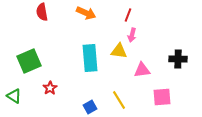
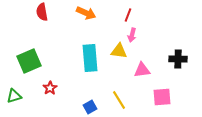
green triangle: rotated 49 degrees counterclockwise
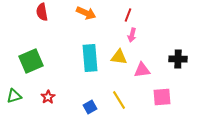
yellow triangle: moved 6 px down
green square: moved 2 px right
red star: moved 2 px left, 9 px down
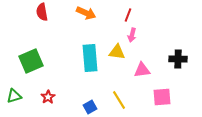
yellow triangle: moved 2 px left, 5 px up
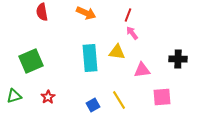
pink arrow: moved 2 px up; rotated 128 degrees clockwise
blue square: moved 3 px right, 2 px up
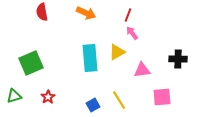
yellow triangle: rotated 36 degrees counterclockwise
green square: moved 2 px down
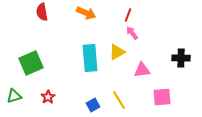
black cross: moved 3 px right, 1 px up
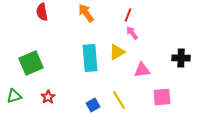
orange arrow: rotated 150 degrees counterclockwise
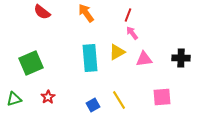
red semicircle: rotated 42 degrees counterclockwise
pink triangle: moved 2 px right, 11 px up
green triangle: moved 3 px down
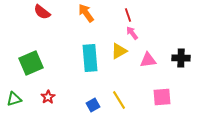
red line: rotated 40 degrees counterclockwise
yellow triangle: moved 2 px right, 1 px up
pink triangle: moved 4 px right, 1 px down
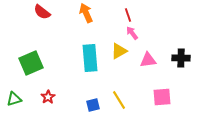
orange arrow: rotated 12 degrees clockwise
blue square: rotated 16 degrees clockwise
